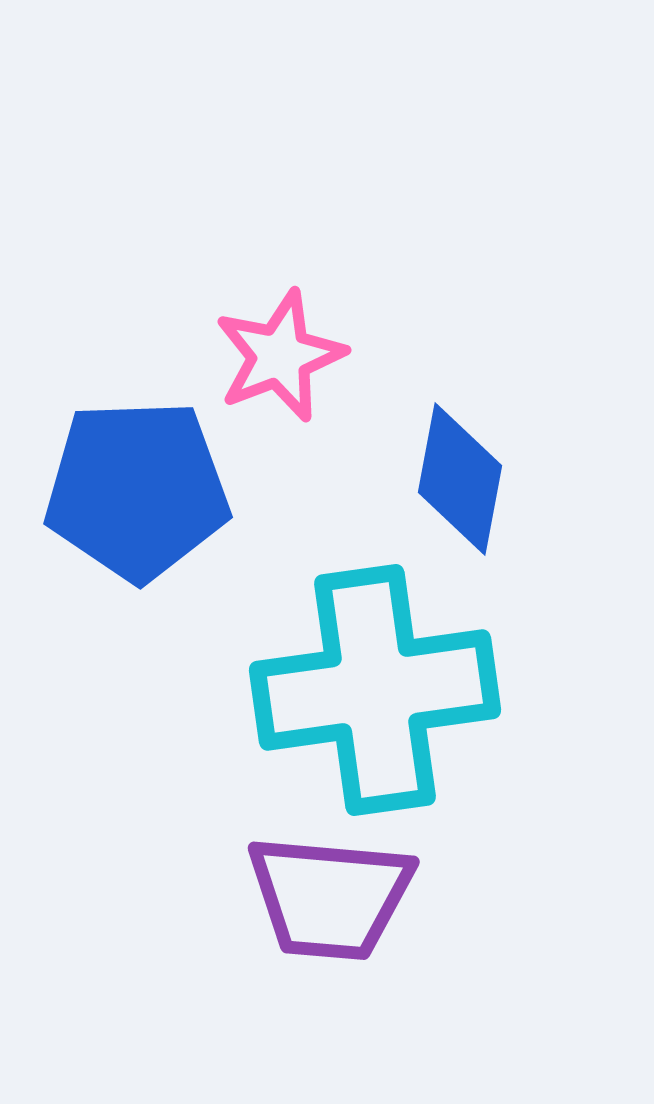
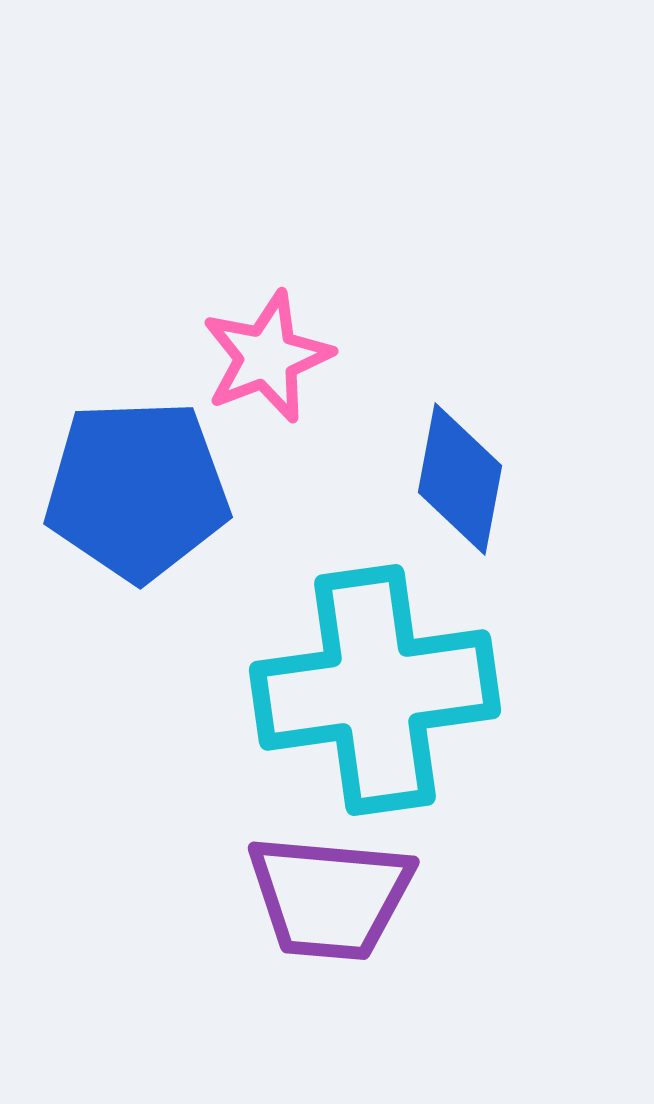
pink star: moved 13 px left, 1 px down
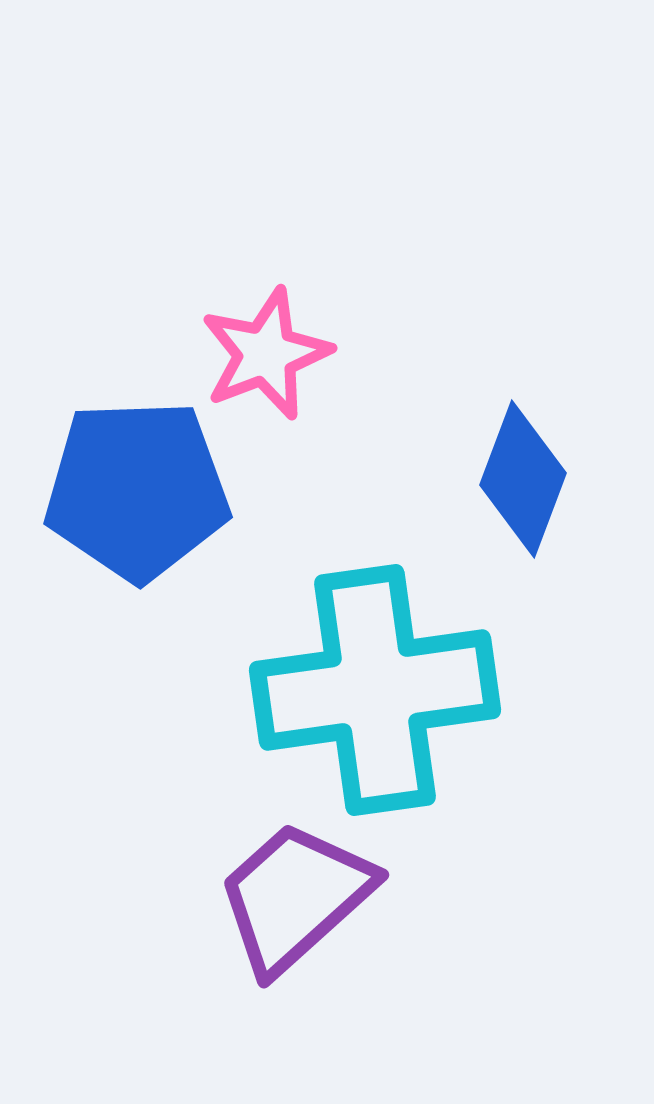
pink star: moved 1 px left, 3 px up
blue diamond: moved 63 px right; rotated 10 degrees clockwise
purple trapezoid: moved 35 px left; rotated 133 degrees clockwise
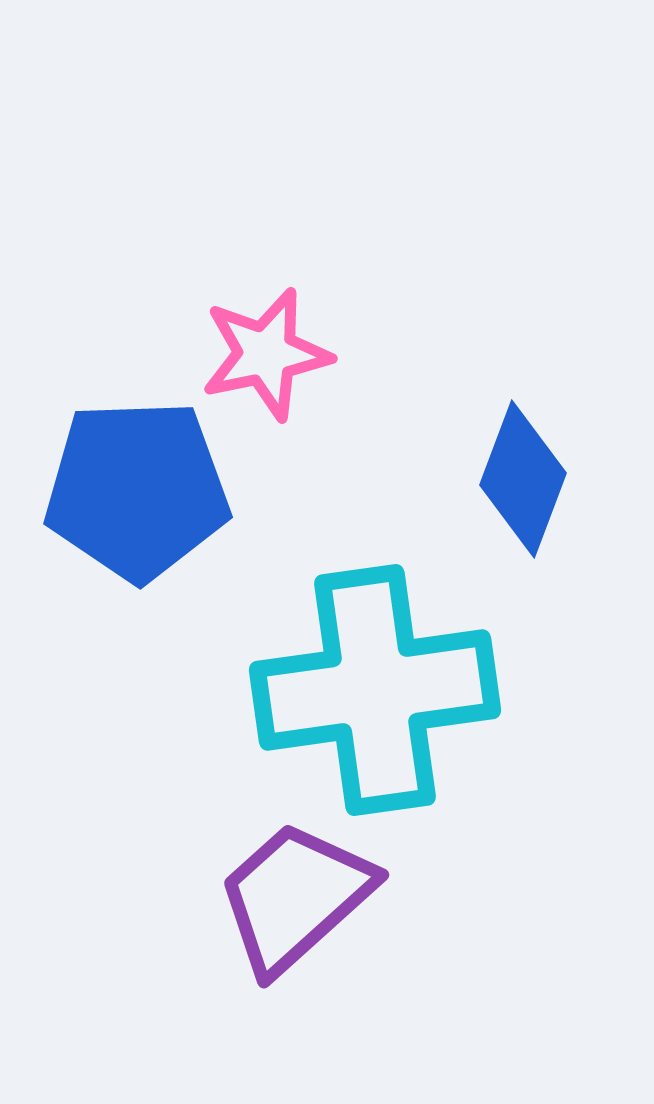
pink star: rotated 9 degrees clockwise
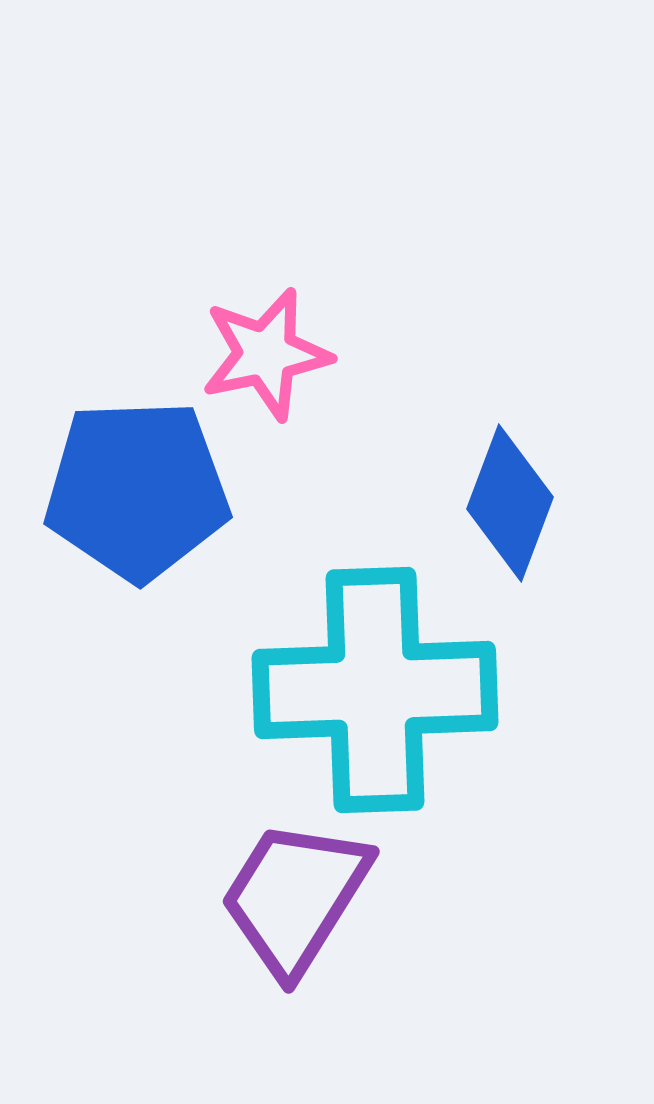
blue diamond: moved 13 px left, 24 px down
cyan cross: rotated 6 degrees clockwise
purple trapezoid: rotated 16 degrees counterclockwise
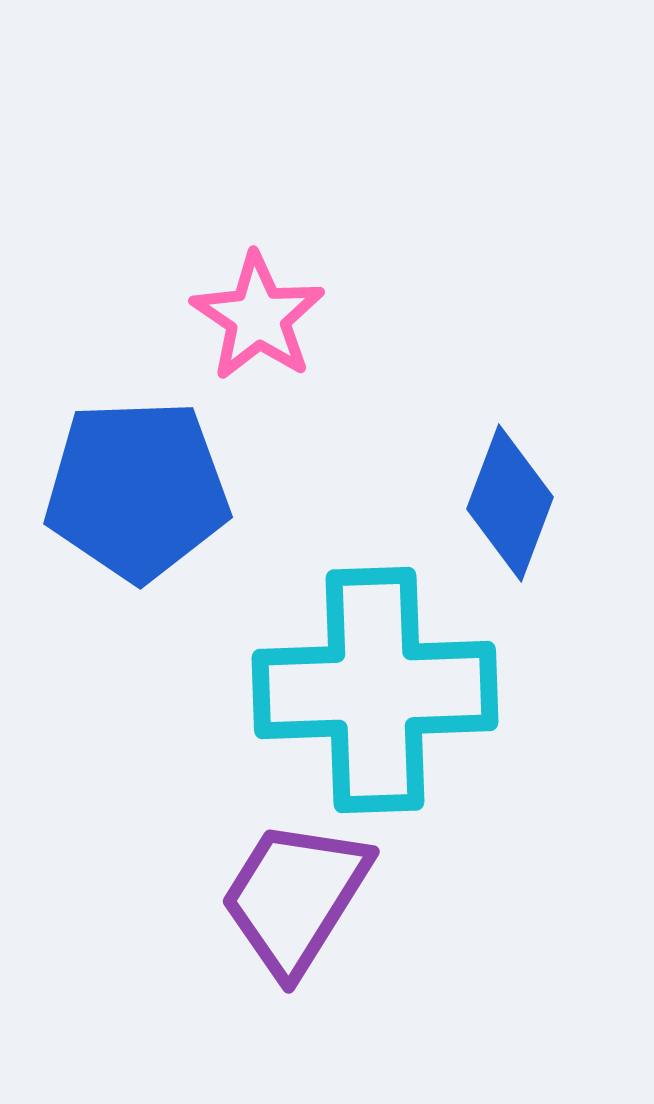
pink star: moved 8 px left, 37 px up; rotated 26 degrees counterclockwise
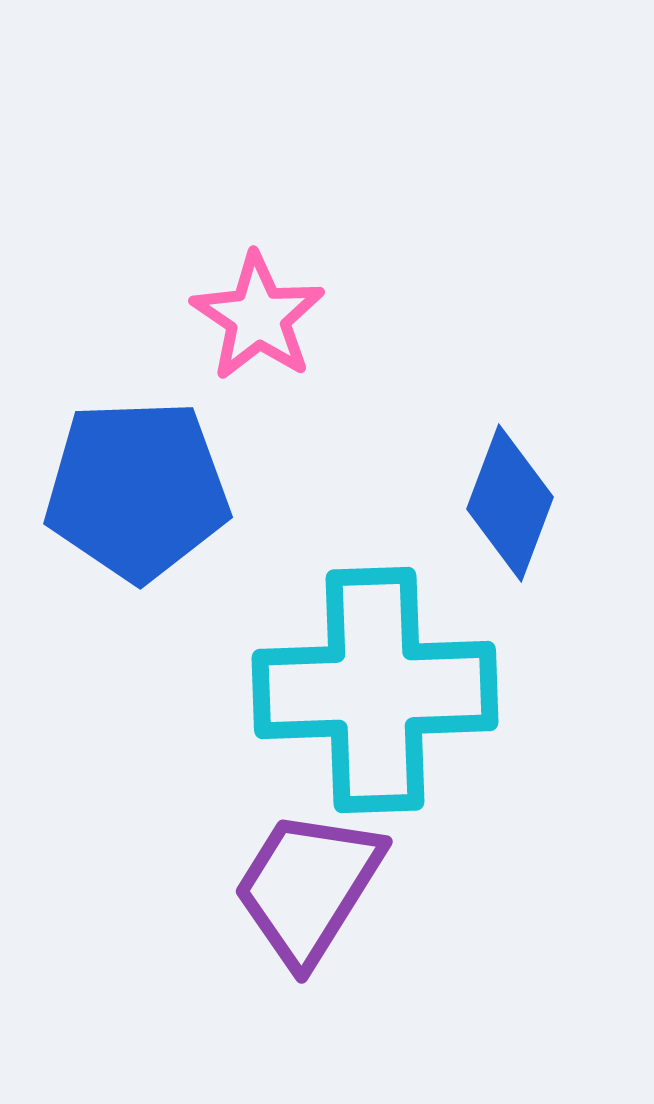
purple trapezoid: moved 13 px right, 10 px up
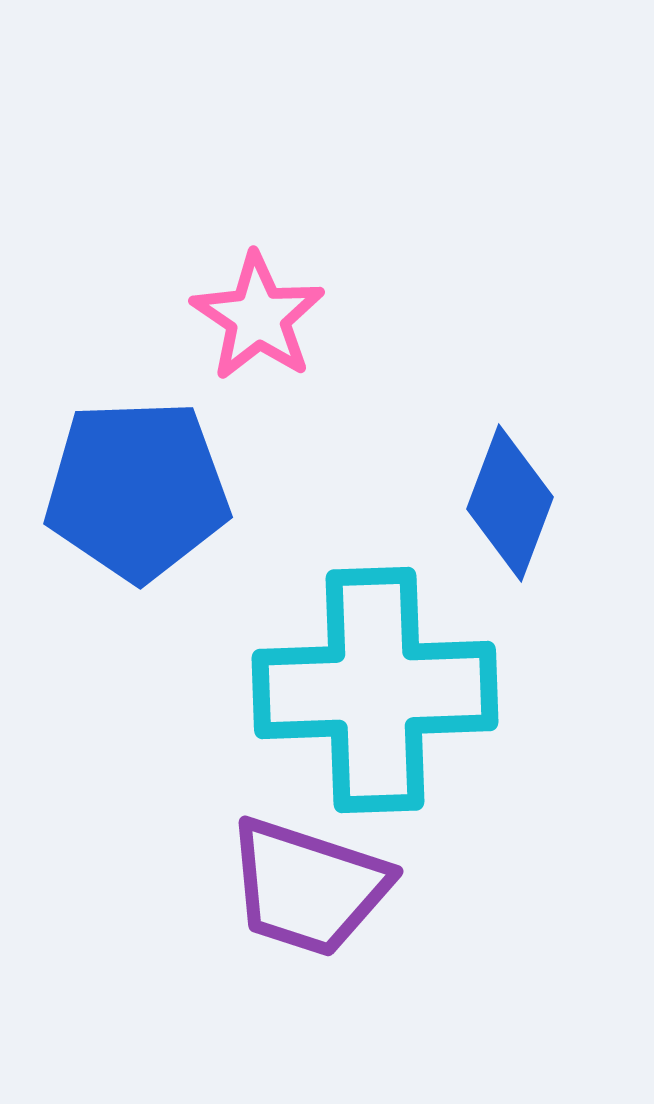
purple trapezoid: rotated 104 degrees counterclockwise
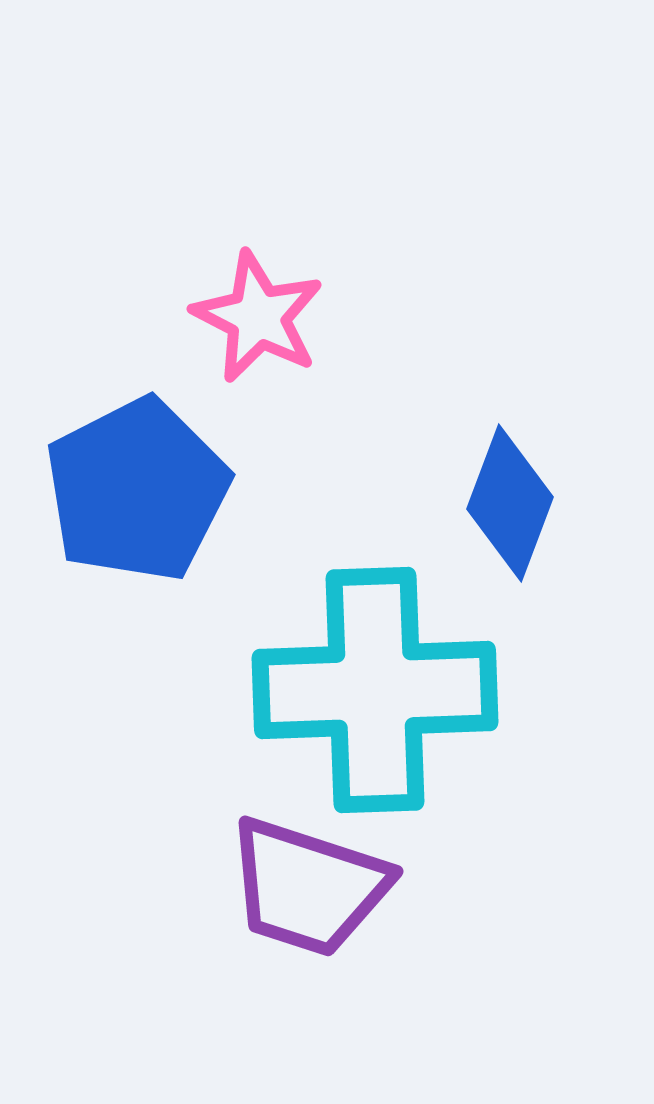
pink star: rotated 7 degrees counterclockwise
blue pentagon: rotated 25 degrees counterclockwise
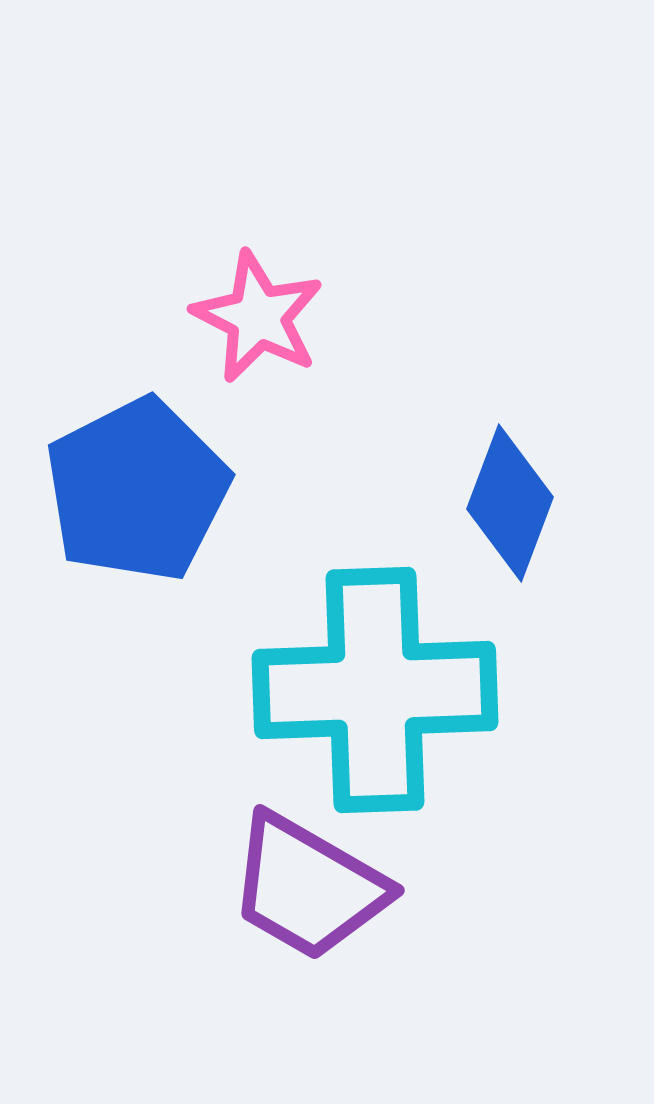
purple trapezoid: rotated 12 degrees clockwise
